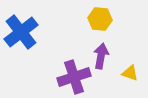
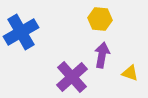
blue cross: rotated 8 degrees clockwise
purple arrow: moved 1 px right, 1 px up
purple cross: moved 2 px left; rotated 24 degrees counterclockwise
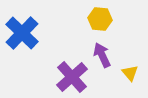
blue cross: moved 1 px right, 1 px down; rotated 16 degrees counterclockwise
purple arrow: rotated 35 degrees counterclockwise
yellow triangle: rotated 30 degrees clockwise
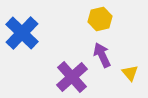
yellow hexagon: rotated 20 degrees counterclockwise
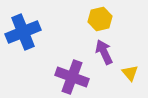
blue cross: moved 1 px right, 1 px up; rotated 24 degrees clockwise
purple arrow: moved 2 px right, 3 px up
purple cross: rotated 28 degrees counterclockwise
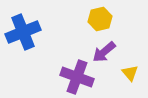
purple arrow: rotated 105 degrees counterclockwise
purple cross: moved 5 px right
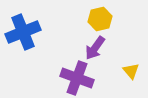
purple arrow: moved 9 px left, 4 px up; rotated 15 degrees counterclockwise
yellow triangle: moved 1 px right, 2 px up
purple cross: moved 1 px down
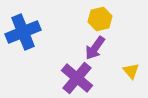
purple cross: rotated 20 degrees clockwise
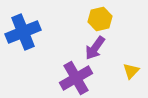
yellow triangle: rotated 24 degrees clockwise
purple cross: moved 1 px left; rotated 20 degrees clockwise
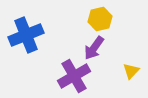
blue cross: moved 3 px right, 3 px down
purple arrow: moved 1 px left
purple cross: moved 2 px left, 2 px up
